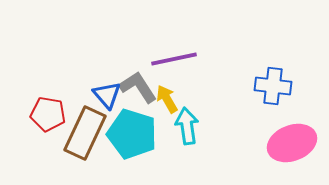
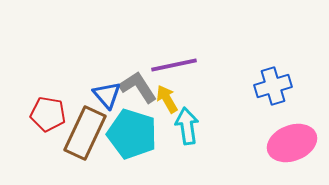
purple line: moved 6 px down
blue cross: rotated 24 degrees counterclockwise
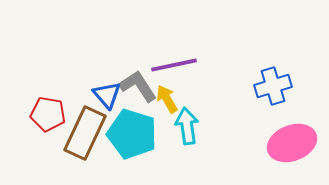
gray L-shape: moved 1 px up
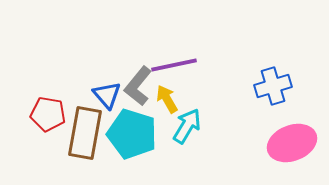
gray L-shape: rotated 108 degrees counterclockwise
cyan arrow: rotated 39 degrees clockwise
brown rectangle: rotated 15 degrees counterclockwise
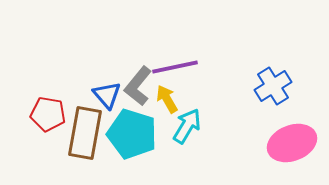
purple line: moved 1 px right, 2 px down
blue cross: rotated 15 degrees counterclockwise
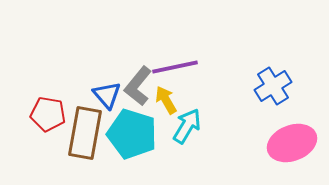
yellow arrow: moved 1 px left, 1 px down
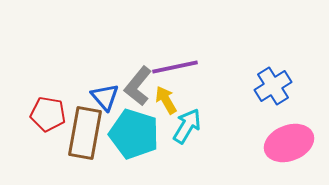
blue triangle: moved 2 px left, 2 px down
cyan pentagon: moved 2 px right
pink ellipse: moved 3 px left
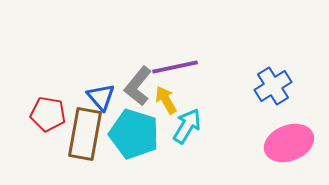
blue triangle: moved 4 px left
brown rectangle: moved 1 px down
